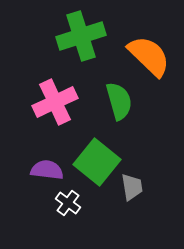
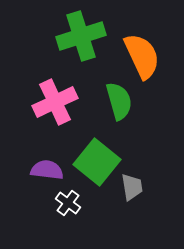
orange semicircle: moved 7 px left; rotated 21 degrees clockwise
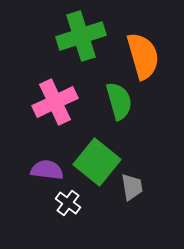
orange semicircle: moved 1 px right; rotated 9 degrees clockwise
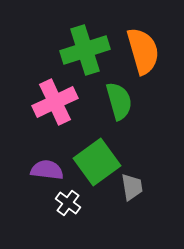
green cross: moved 4 px right, 14 px down
orange semicircle: moved 5 px up
green square: rotated 15 degrees clockwise
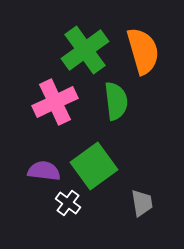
green cross: rotated 18 degrees counterclockwise
green semicircle: moved 3 px left; rotated 9 degrees clockwise
green square: moved 3 px left, 4 px down
purple semicircle: moved 3 px left, 1 px down
gray trapezoid: moved 10 px right, 16 px down
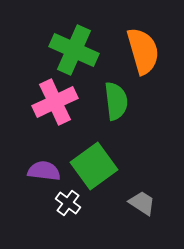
green cross: moved 11 px left; rotated 30 degrees counterclockwise
gray trapezoid: rotated 48 degrees counterclockwise
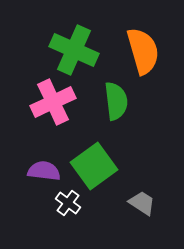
pink cross: moved 2 px left
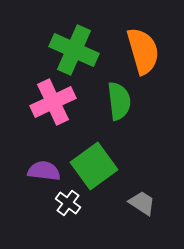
green semicircle: moved 3 px right
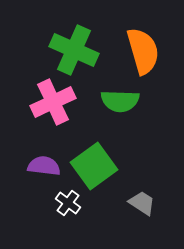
green semicircle: moved 1 px right; rotated 99 degrees clockwise
purple semicircle: moved 5 px up
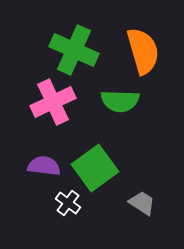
green square: moved 1 px right, 2 px down
